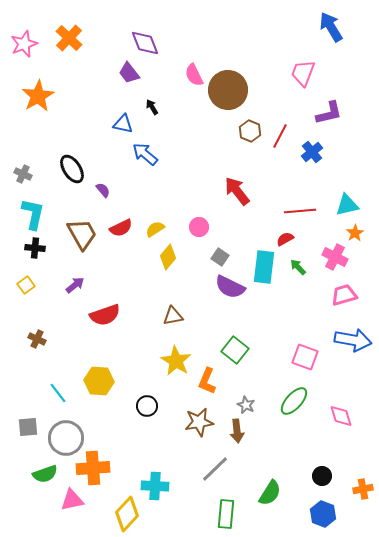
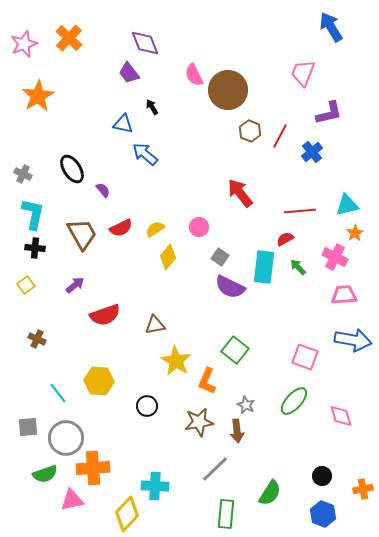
red arrow at (237, 191): moved 3 px right, 2 px down
pink trapezoid at (344, 295): rotated 12 degrees clockwise
brown triangle at (173, 316): moved 18 px left, 9 px down
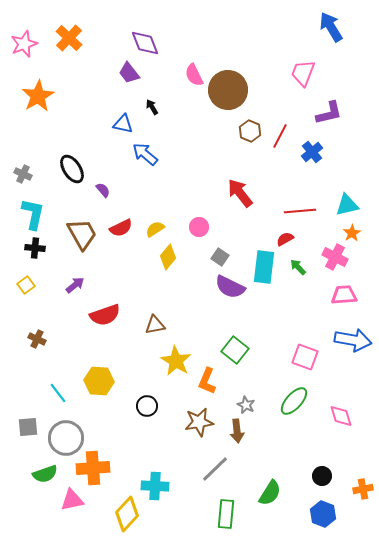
orange star at (355, 233): moved 3 px left
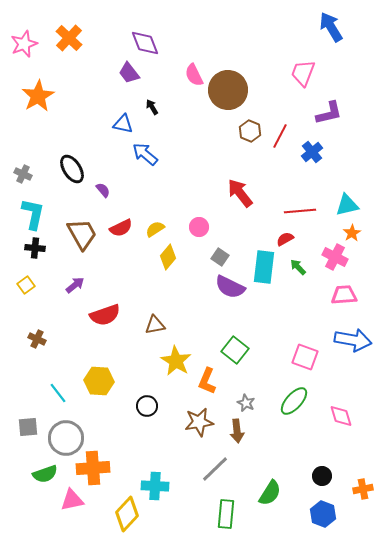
gray star at (246, 405): moved 2 px up
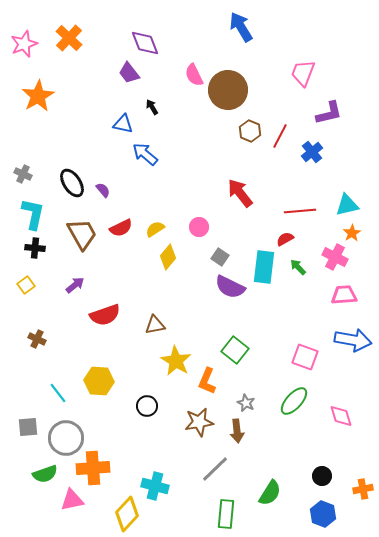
blue arrow at (331, 27): moved 90 px left
black ellipse at (72, 169): moved 14 px down
cyan cross at (155, 486): rotated 12 degrees clockwise
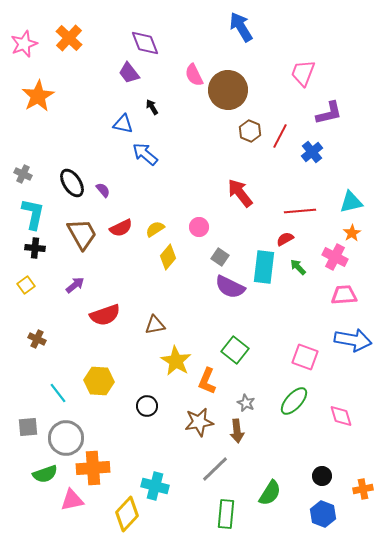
cyan triangle at (347, 205): moved 4 px right, 3 px up
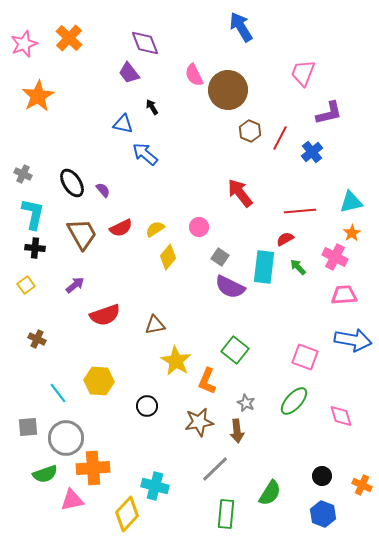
red line at (280, 136): moved 2 px down
orange cross at (363, 489): moved 1 px left, 4 px up; rotated 36 degrees clockwise
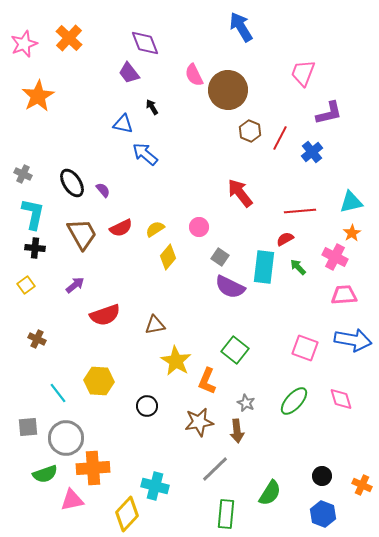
pink square at (305, 357): moved 9 px up
pink diamond at (341, 416): moved 17 px up
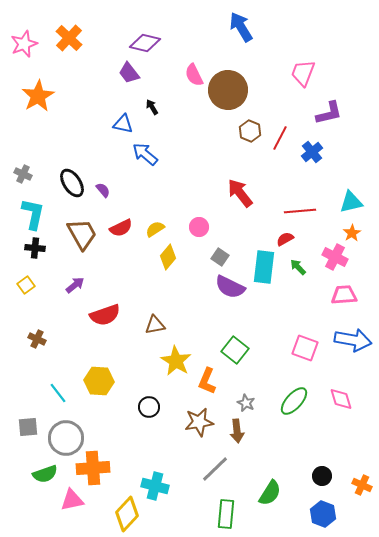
purple diamond at (145, 43): rotated 56 degrees counterclockwise
black circle at (147, 406): moved 2 px right, 1 px down
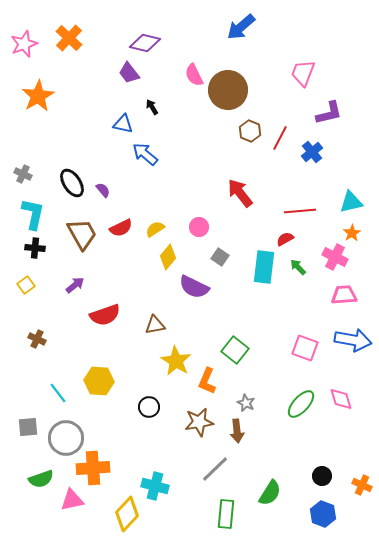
blue arrow at (241, 27): rotated 100 degrees counterclockwise
purple semicircle at (230, 287): moved 36 px left
green ellipse at (294, 401): moved 7 px right, 3 px down
green semicircle at (45, 474): moved 4 px left, 5 px down
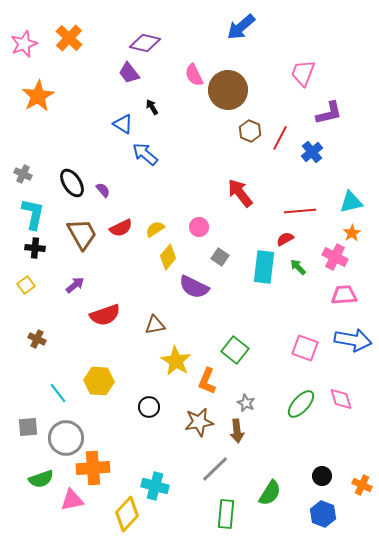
blue triangle at (123, 124): rotated 20 degrees clockwise
